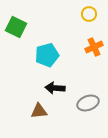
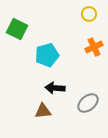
green square: moved 1 px right, 2 px down
gray ellipse: rotated 20 degrees counterclockwise
brown triangle: moved 4 px right
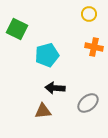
orange cross: rotated 36 degrees clockwise
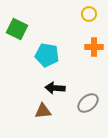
orange cross: rotated 12 degrees counterclockwise
cyan pentagon: rotated 25 degrees clockwise
